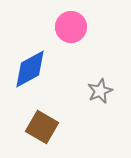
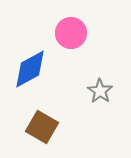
pink circle: moved 6 px down
gray star: rotated 15 degrees counterclockwise
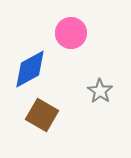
brown square: moved 12 px up
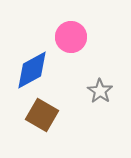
pink circle: moved 4 px down
blue diamond: moved 2 px right, 1 px down
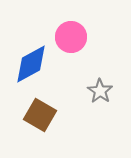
blue diamond: moved 1 px left, 6 px up
brown square: moved 2 px left
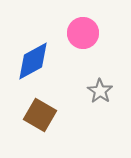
pink circle: moved 12 px right, 4 px up
blue diamond: moved 2 px right, 3 px up
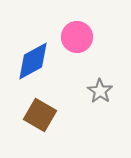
pink circle: moved 6 px left, 4 px down
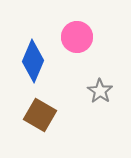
blue diamond: rotated 39 degrees counterclockwise
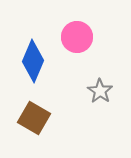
brown square: moved 6 px left, 3 px down
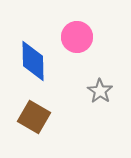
blue diamond: rotated 24 degrees counterclockwise
brown square: moved 1 px up
